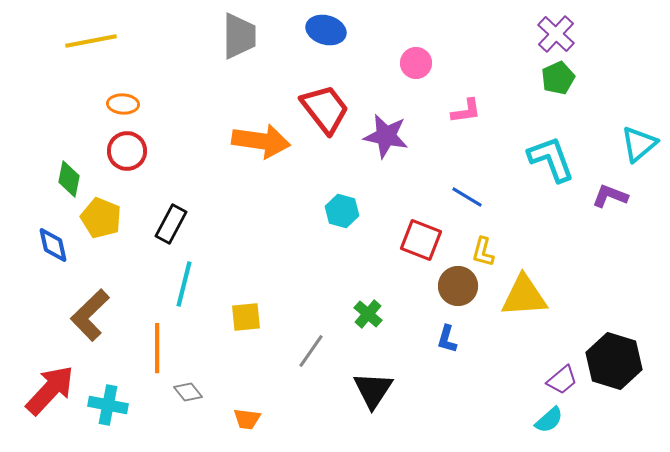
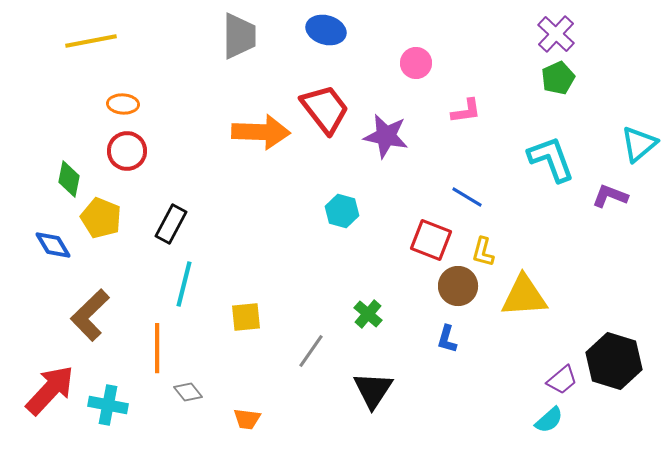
orange arrow: moved 9 px up; rotated 6 degrees counterclockwise
red square: moved 10 px right
blue diamond: rotated 18 degrees counterclockwise
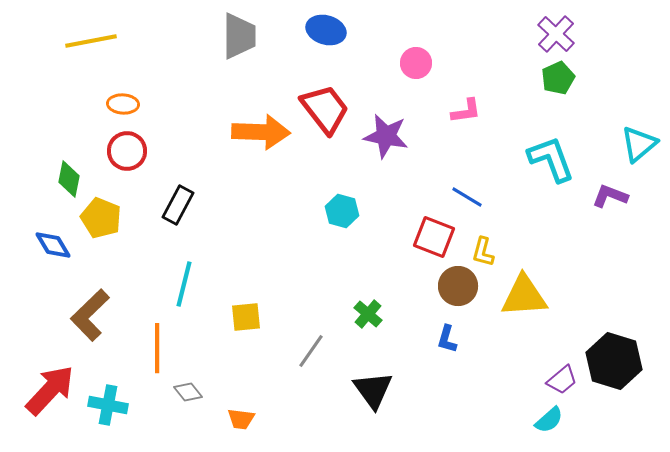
black rectangle: moved 7 px right, 19 px up
red square: moved 3 px right, 3 px up
black triangle: rotated 9 degrees counterclockwise
orange trapezoid: moved 6 px left
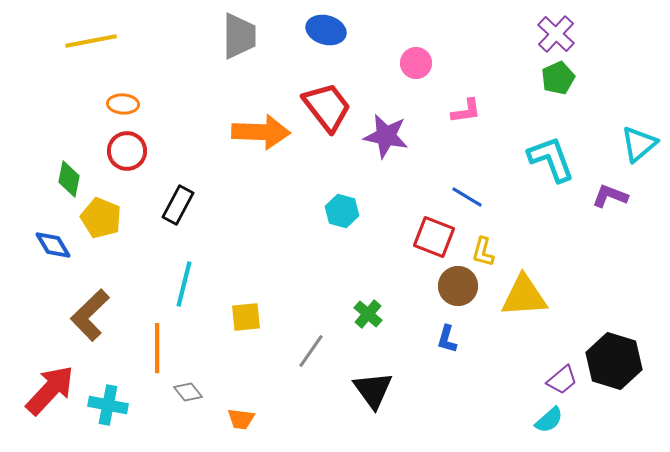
red trapezoid: moved 2 px right, 2 px up
